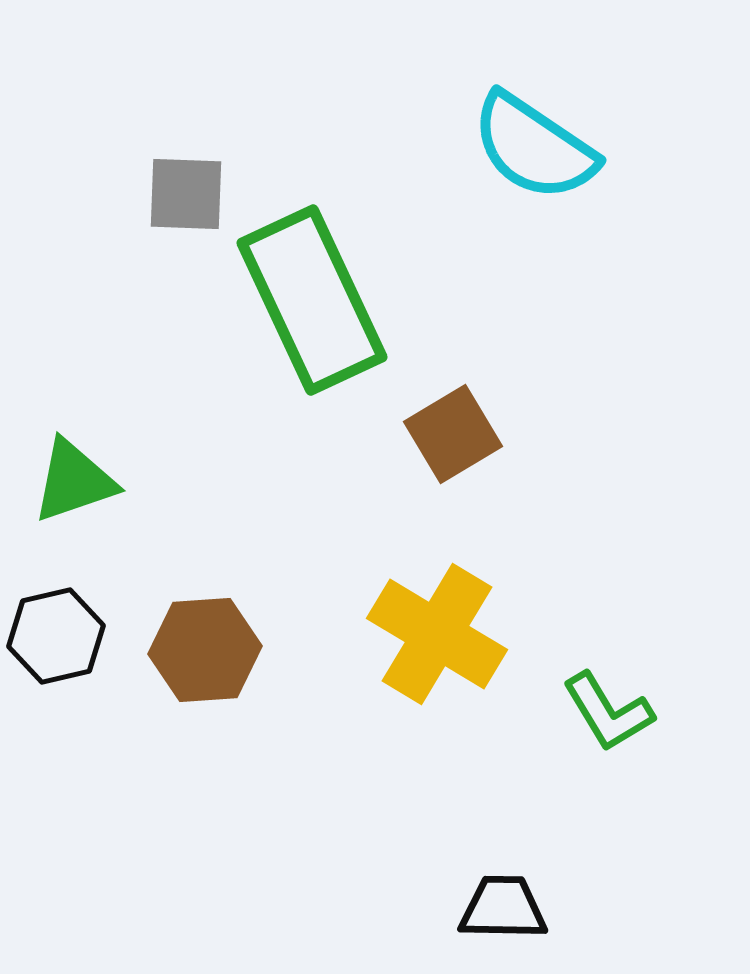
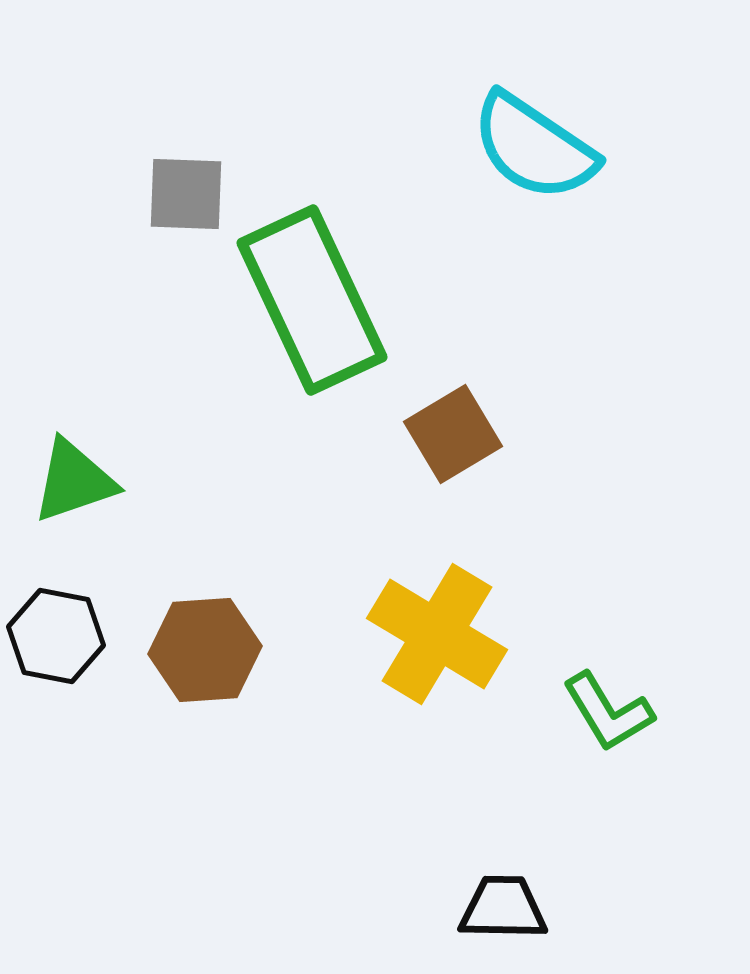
black hexagon: rotated 24 degrees clockwise
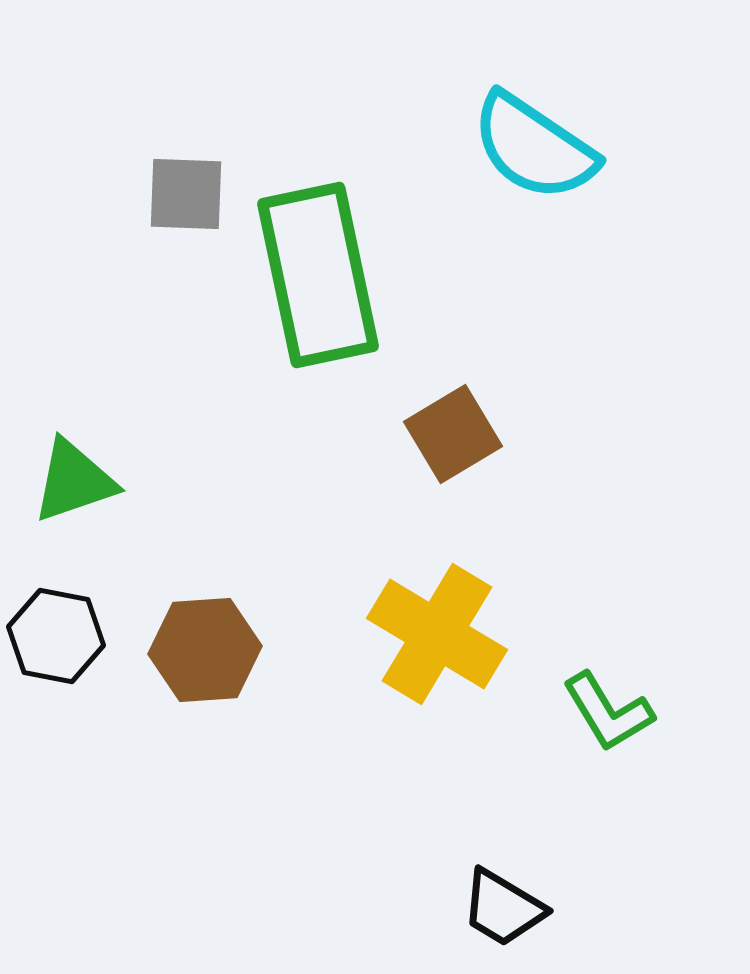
green rectangle: moved 6 px right, 25 px up; rotated 13 degrees clockwise
black trapezoid: rotated 150 degrees counterclockwise
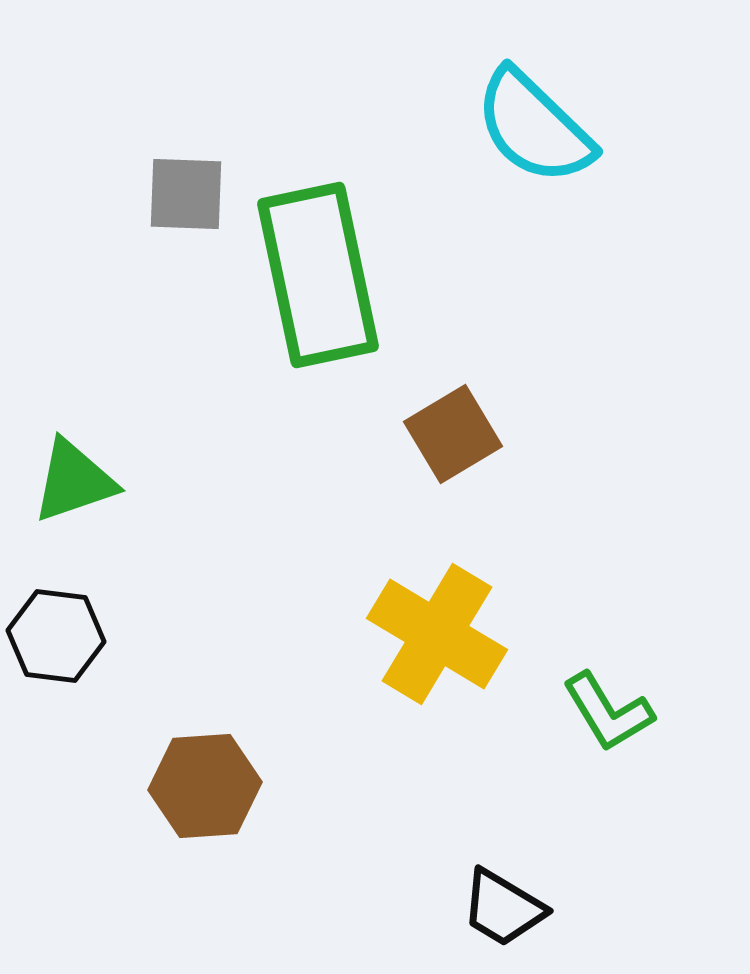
cyan semicircle: moved 20 px up; rotated 10 degrees clockwise
black hexagon: rotated 4 degrees counterclockwise
brown hexagon: moved 136 px down
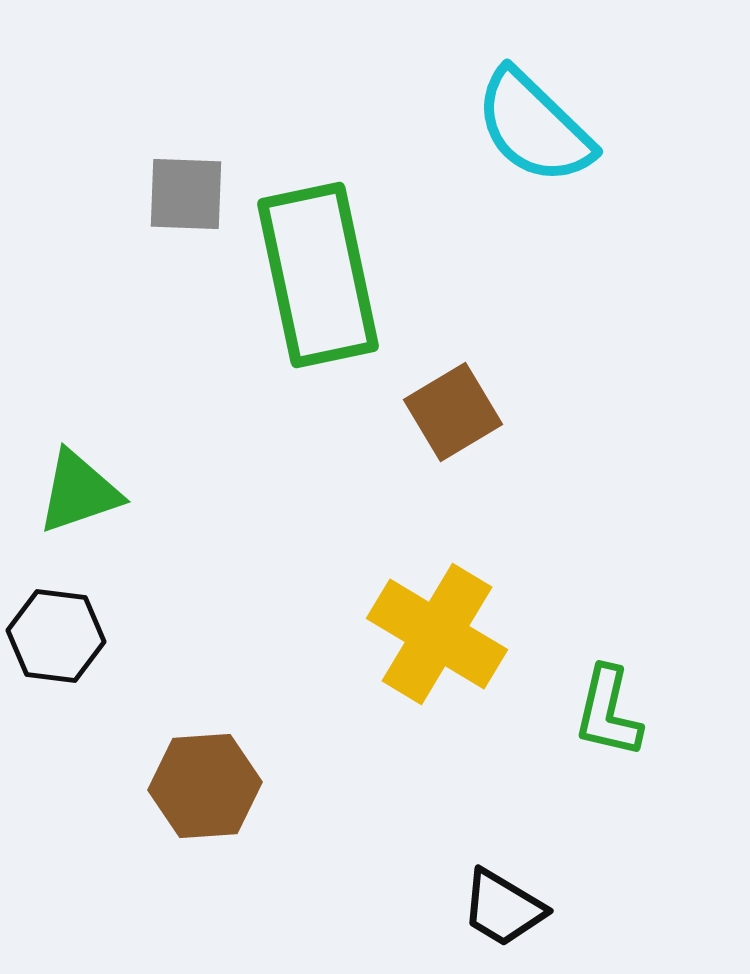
brown square: moved 22 px up
green triangle: moved 5 px right, 11 px down
green L-shape: rotated 44 degrees clockwise
